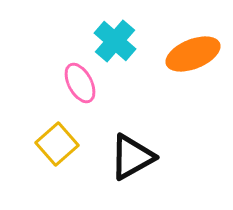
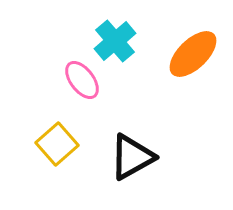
cyan cross: rotated 9 degrees clockwise
orange ellipse: rotated 22 degrees counterclockwise
pink ellipse: moved 2 px right, 3 px up; rotated 9 degrees counterclockwise
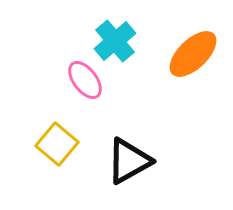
pink ellipse: moved 3 px right
yellow square: rotated 9 degrees counterclockwise
black triangle: moved 3 px left, 4 px down
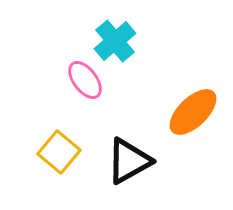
orange ellipse: moved 58 px down
yellow square: moved 2 px right, 8 px down
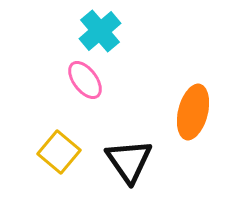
cyan cross: moved 15 px left, 10 px up
orange ellipse: rotated 32 degrees counterclockwise
black triangle: rotated 36 degrees counterclockwise
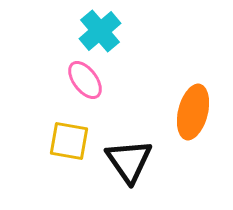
yellow square: moved 10 px right, 11 px up; rotated 30 degrees counterclockwise
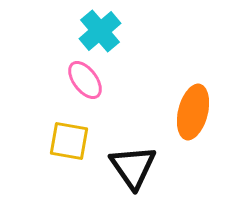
black triangle: moved 4 px right, 6 px down
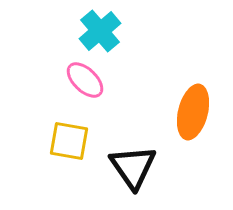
pink ellipse: rotated 9 degrees counterclockwise
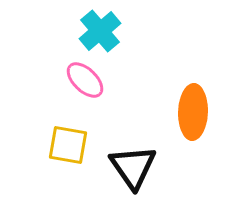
orange ellipse: rotated 12 degrees counterclockwise
yellow square: moved 1 px left, 4 px down
